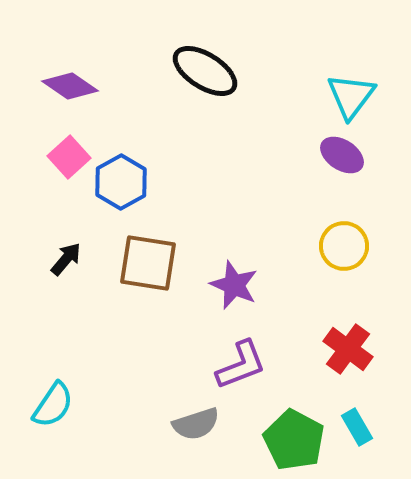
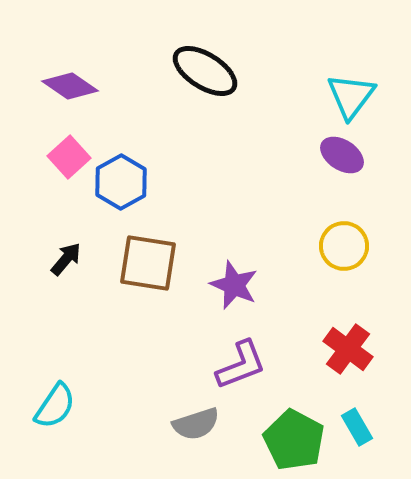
cyan semicircle: moved 2 px right, 1 px down
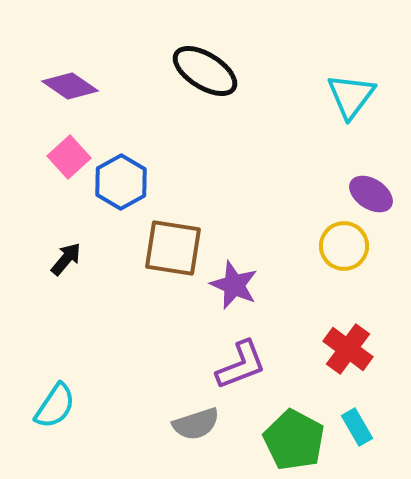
purple ellipse: moved 29 px right, 39 px down
brown square: moved 25 px right, 15 px up
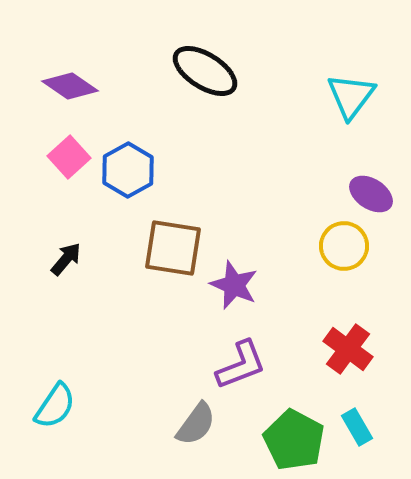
blue hexagon: moved 7 px right, 12 px up
gray semicircle: rotated 36 degrees counterclockwise
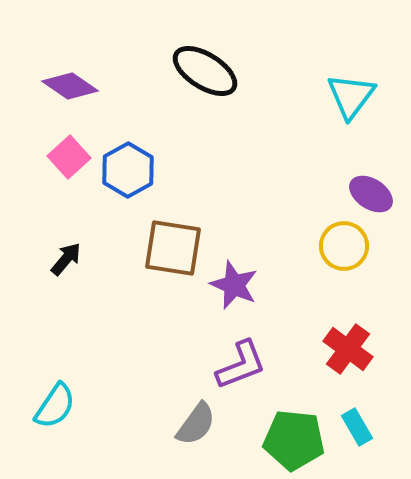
green pentagon: rotated 22 degrees counterclockwise
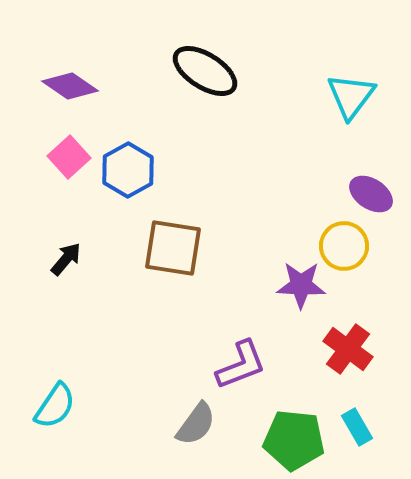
purple star: moved 67 px right; rotated 21 degrees counterclockwise
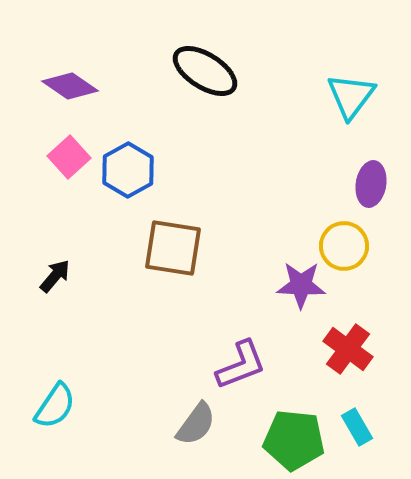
purple ellipse: moved 10 px up; rotated 66 degrees clockwise
black arrow: moved 11 px left, 17 px down
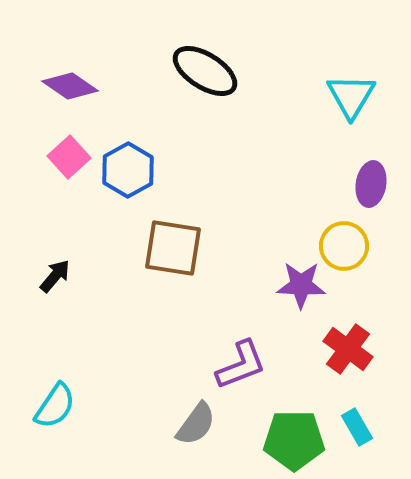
cyan triangle: rotated 6 degrees counterclockwise
green pentagon: rotated 6 degrees counterclockwise
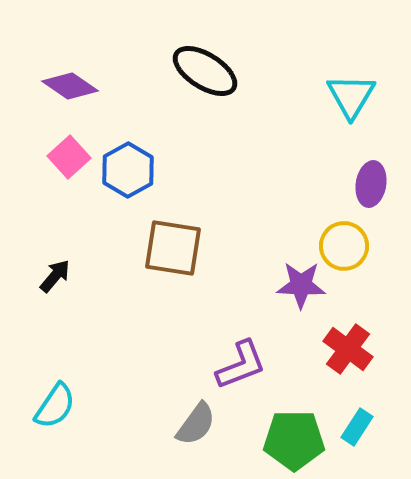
cyan rectangle: rotated 63 degrees clockwise
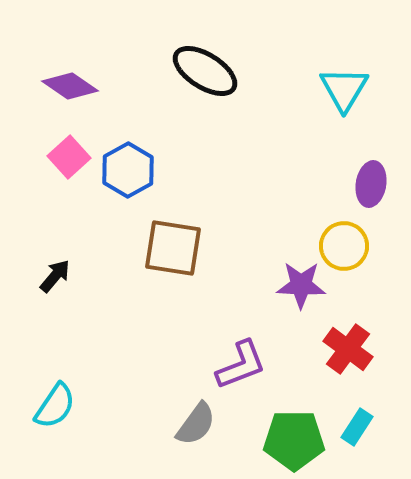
cyan triangle: moved 7 px left, 7 px up
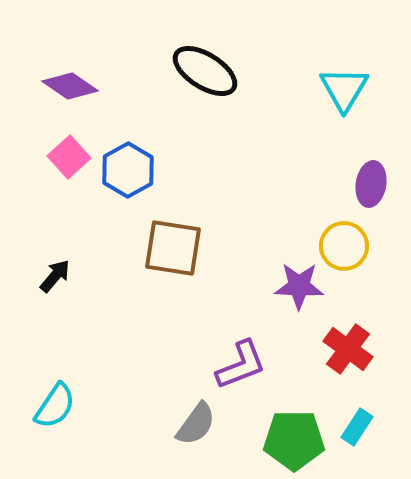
purple star: moved 2 px left, 1 px down
